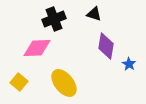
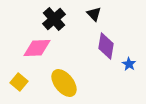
black triangle: rotated 28 degrees clockwise
black cross: rotated 20 degrees counterclockwise
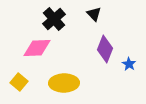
purple diamond: moved 1 px left, 3 px down; rotated 12 degrees clockwise
yellow ellipse: rotated 52 degrees counterclockwise
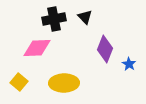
black triangle: moved 9 px left, 3 px down
black cross: rotated 30 degrees clockwise
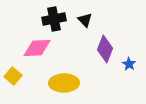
black triangle: moved 3 px down
yellow square: moved 6 px left, 6 px up
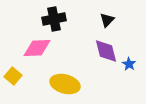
black triangle: moved 22 px right; rotated 28 degrees clockwise
purple diamond: moved 1 px right, 2 px down; rotated 36 degrees counterclockwise
yellow ellipse: moved 1 px right, 1 px down; rotated 16 degrees clockwise
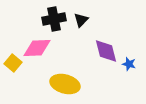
black triangle: moved 26 px left
blue star: rotated 16 degrees counterclockwise
yellow square: moved 13 px up
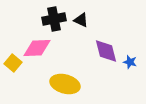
black triangle: rotated 49 degrees counterclockwise
blue star: moved 1 px right, 2 px up
